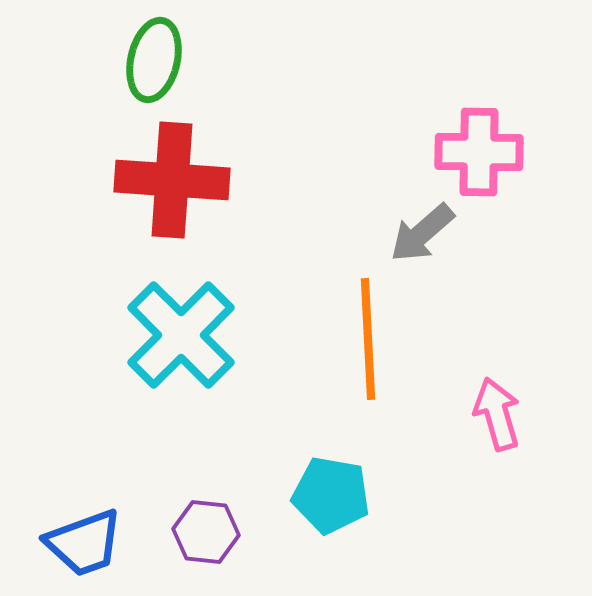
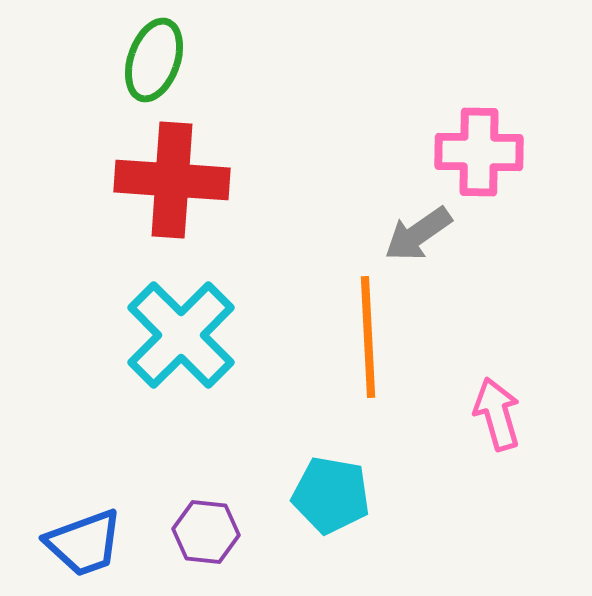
green ellipse: rotated 6 degrees clockwise
gray arrow: moved 4 px left, 1 px down; rotated 6 degrees clockwise
orange line: moved 2 px up
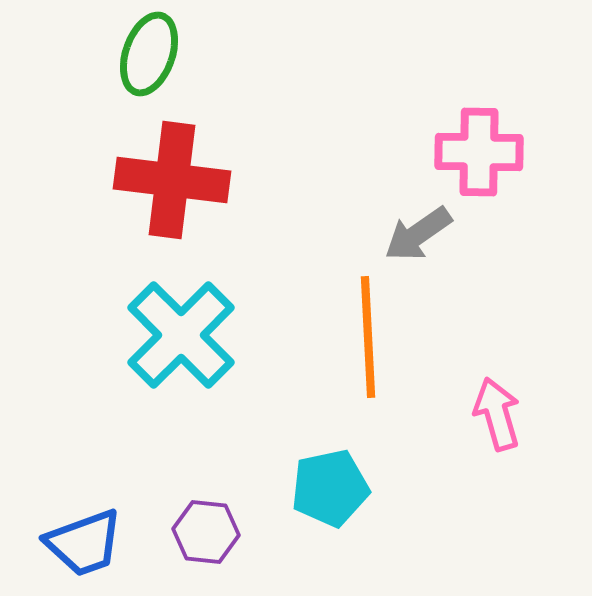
green ellipse: moved 5 px left, 6 px up
red cross: rotated 3 degrees clockwise
cyan pentagon: moved 1 px left, 7 px up; rotated 22 degrees counterclockwise
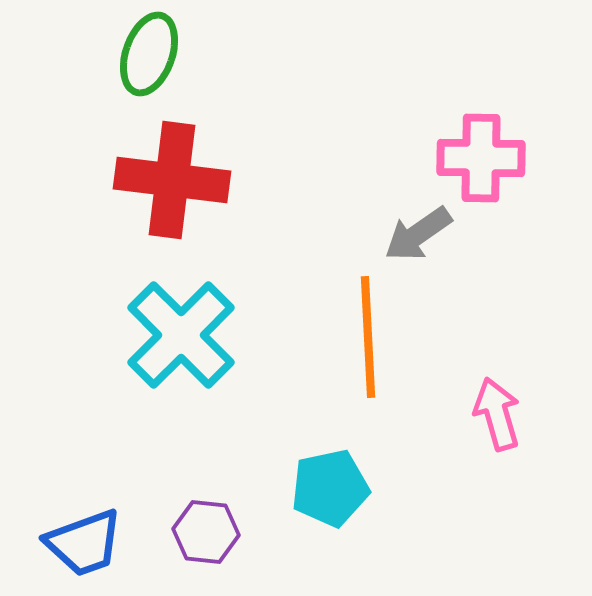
pink cross: moved 2 px right, 6 px down
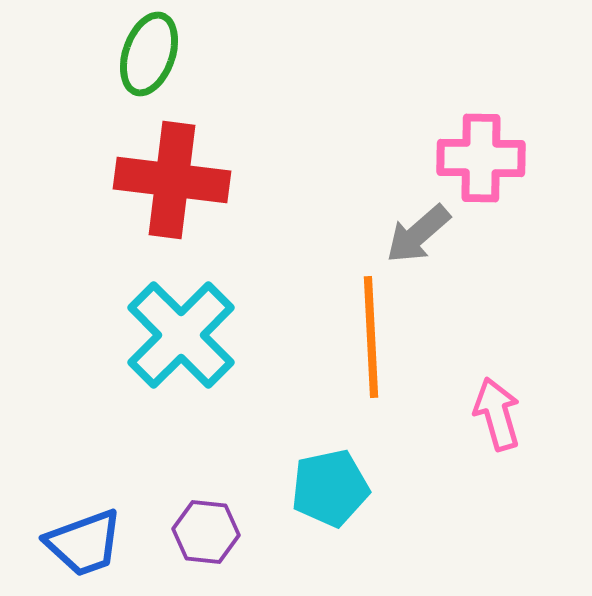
gray arrow: rotated 6 degrees counterclockwise
orange line: moved 3 px right
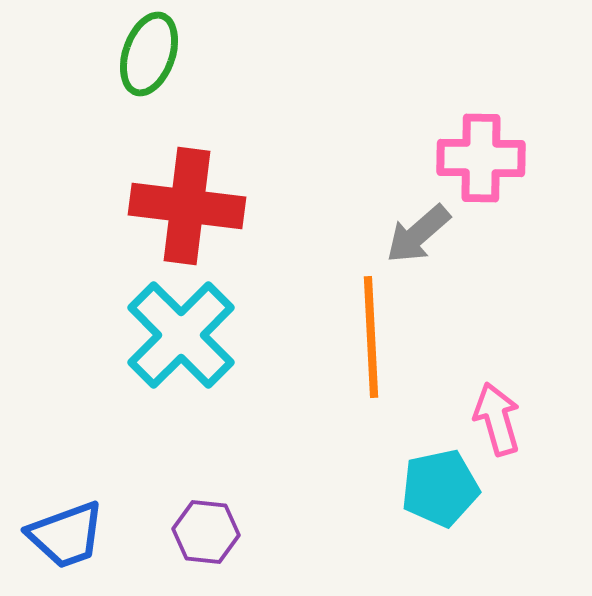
red cross: moved 15 px right, 26 px down
pink arrow: moved 5 px down
cyan pentagon: moved 110 px right
blue trapezoid: moved 18 px left, 8 px up
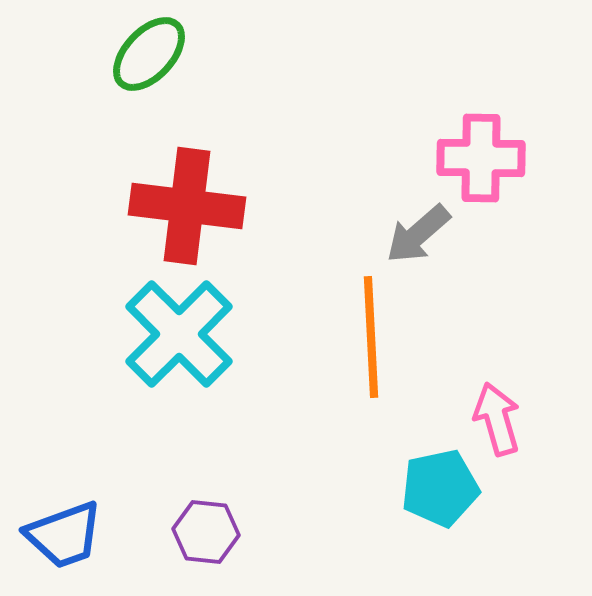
green ellipse: rotated 24 degrees clockwise
cyan cross: moved 2 px left, 1 px up
blue trapezoid: moved 2 px left
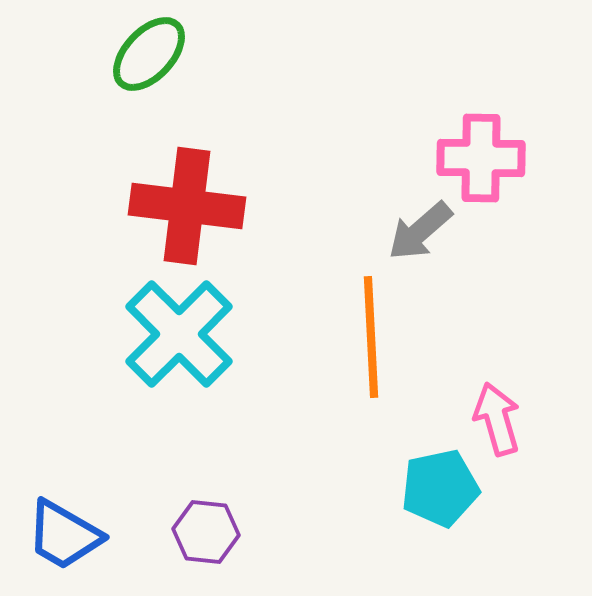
gray arrow: moved 2 px right, 3 px up
blue trapezoid: rotated 50 degrees clockwise
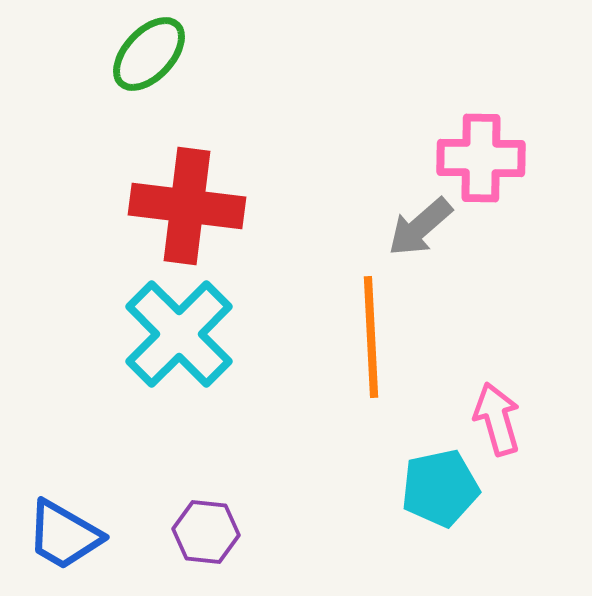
gray arrow: moved 4 px up
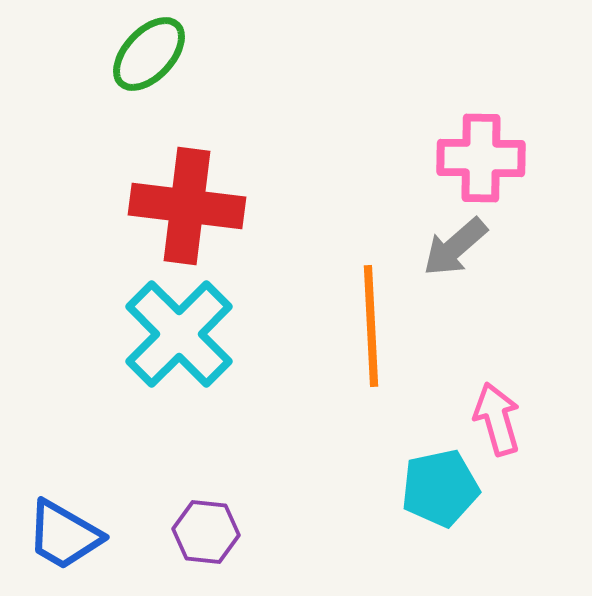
gray arrow: moved 35 px right, 20 px down
orange line: moved 11 px up
